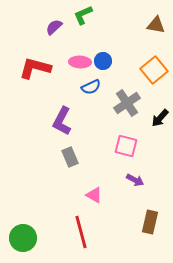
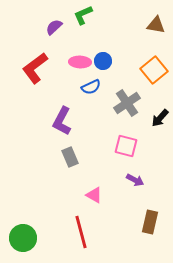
red L-shape: rotated 52 degrees counterclockwise
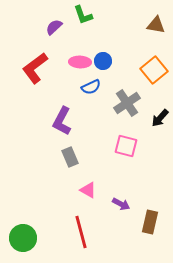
green L-shape: rotated 85 degrees counterclockwise
purple arrow: moved 14 px left, 24 px down
pink triangle: moved 6 px left, 5 px up
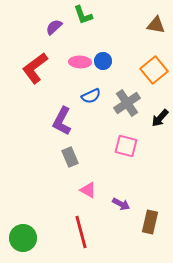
blue semicircle: moved 9 px down
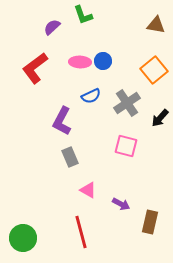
purple semicircle: moved 2 px left
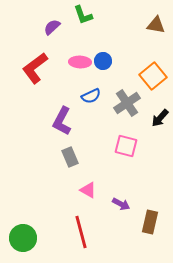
orange square: moved 1 px left, 6 px down
